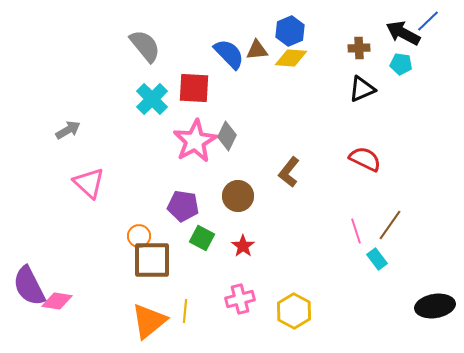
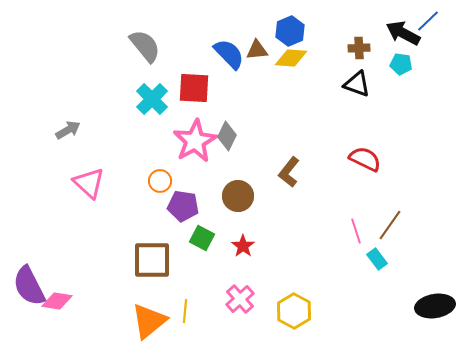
black triangle: moved 5 px left, 5 px up; rotated 44 degrees clockwise
orange circle: moved 21 px right, 55 px up
pink cross: rotated 28 degrees counterclockwise
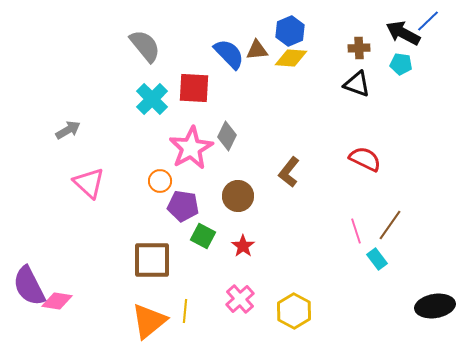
pink star: moved 4 px left, 7 px down
green square: moved 1 px right, 2 px up
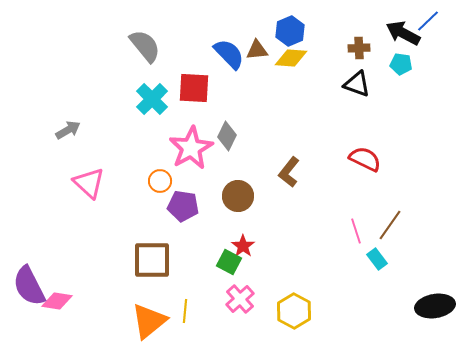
green square: moved 26 px right, 26 px down
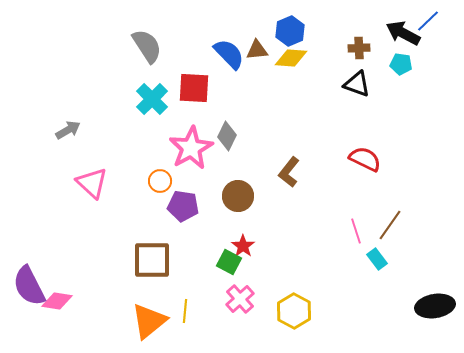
gray semicircle: moved 2 px right; rotated 6 degrees clockwise
pink triangle: moved 3 px right
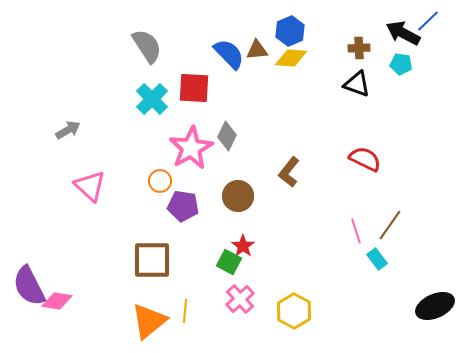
pink triangle: moved 2 px left, 3 px down
black ellipse: rotated 15 degrees counterclockwise
